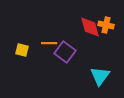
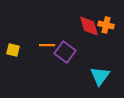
red diamond: moved 1 px left, 1 px up
orange line: moved 2 px left, 2 px down
yellow square: moved 9 px left
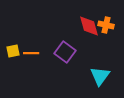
orange line: moved 16 px left, 8 px down
yellow square: moved 1 px down; rotated 24 degrees counterclockwise
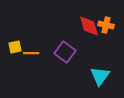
yellow square: moved 2 px right, 4 px up
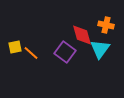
red diamond: moved 7 px left, 9 px down
orange line: rotated 42 degrees clockwise
cyan triangle: moved 27 px up
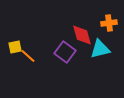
orange cross: moved 3 px right, 2 px up; rotated 21 degrees counterclockwise
cyan triangle: rotated 40 degrees clockwise
orange line: moved 3 px left, 3 px down
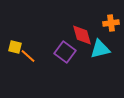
orange cross: moved 2 px right
yellow square: rotated 24 degrees clockwise
